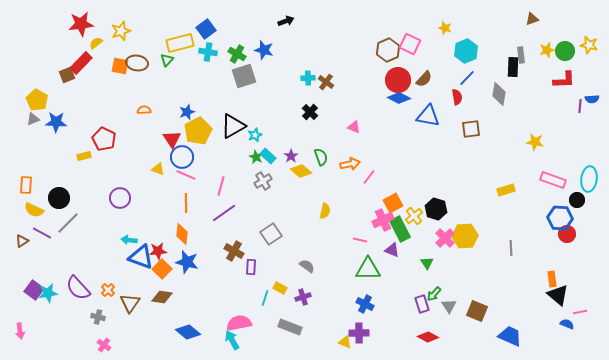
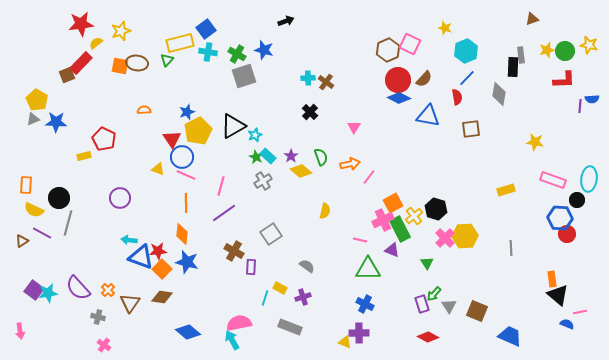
pink triangle at (354, 127): rotated 40 degrees clockwise
gray line at (68, 223): rotated 30 degrees counterclockwise
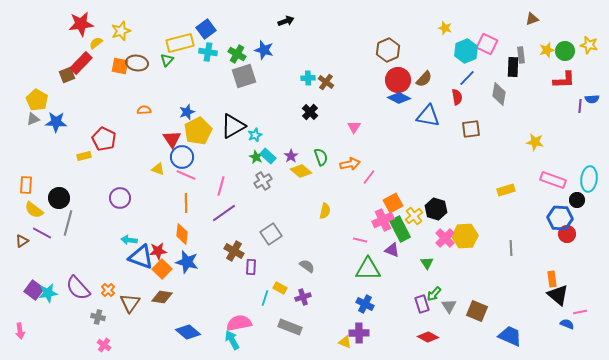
pink square at (410, 44): moved 77 px right
yellow semicircle at (34, 210): rotated 12 degrees clockwise
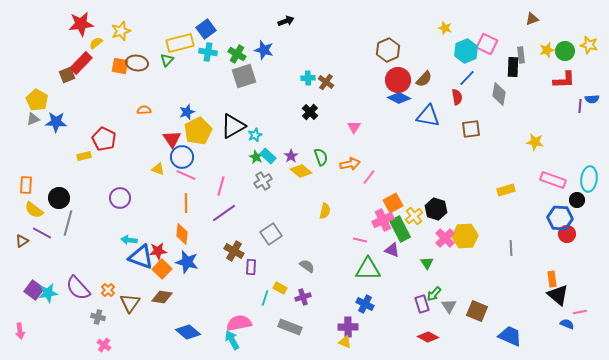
purple cross at (359, 333): moved 11 px left, 6 px up
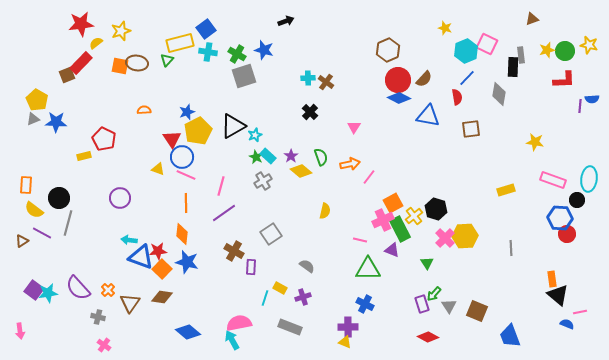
blue trapezoid at (510, 336): rotated 135 degrees counterclockwise
